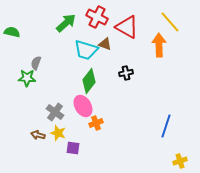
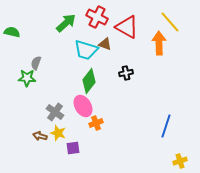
orange arrow: moved 2 px up
brown arrow: moved 2 px right, 1 px down
purple square: rotated 16 degrees counterclockwise
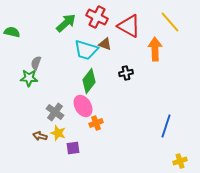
red triangle: moved 2 px right, 1 px up
orange arrow: moved 4 px left, 6 px down
green star: moved 2 px right
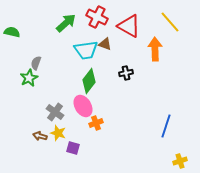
cyan trapezoid: rotated 25 degrees counterclockwise
green star: rotated 30 degrees counterclockwise
purple square: rotated 24 degrees clockwise
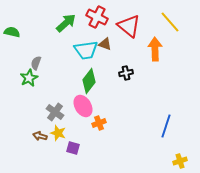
red triangle: rotated 10 degrees clockwise
orange cross: moved 3 px right
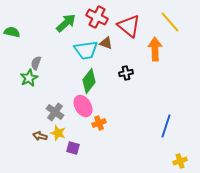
brown triangle: moved 1 px right, 1 px up
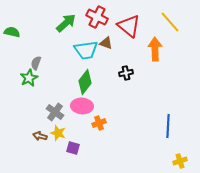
green diamond: moved 4 px left, 1 px down
pink ellipse: moved 1 px left; rotated 55 degrees counterclockwise
blue line: moved 2 px right; rotated 15 degrees counterclockwise
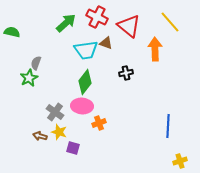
yellow star: moved 1 px right, 1 px up
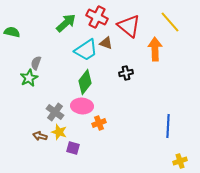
cyan trapezoid: rotated 25 degrees counterclockwise
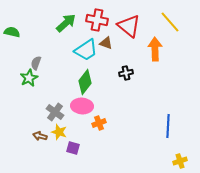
red cross: moved 3 px down; rotated 15 degrees counterclockwise
